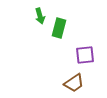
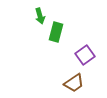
green rectangle: moved 3 px left, 4 px down
purple square: rotated 30 degrees counterclockwise
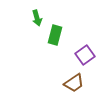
green arrow: moved 3 px left, 2 px down
green rectangle: moved 1 px left, 3 px down
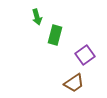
green arrow: moved 1 px up
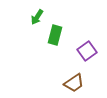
green arrow: rotated 49 degrees clockwise
purple square: moved 2 px right, 4 px up
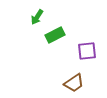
green rectangle: rotated 48 degrees clockwise
purple square: rotated 30 degrees clockwise
